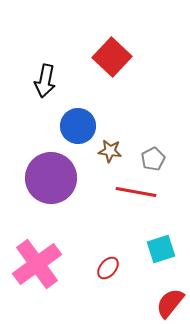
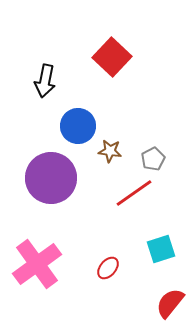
red line: moved 2 px left, 1 px down; rotated 45 degrees counterclockwise
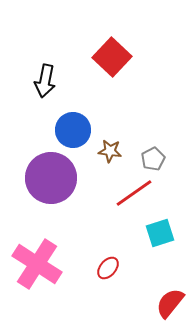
blue circle: moved 5 px left, 4 px down
cyan square: moved 1 px left, 16 px up
pink cross: rotated 21 degrees counterclockwise
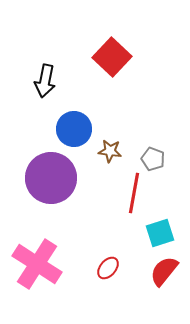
blue circle: moved 1 px right, 1 px up
gray pentagon: rotated 25 degrees counterclockwise
red line: rotated 45 degrees counterclockwise
red semicircle: moved 6 px left, 32 px up
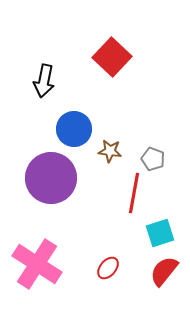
black arrow: moved 1 px left
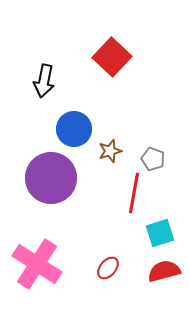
brown star: rotated 25 degrees counterclockwise
red semicircle: rotated 36 degrees clockwise
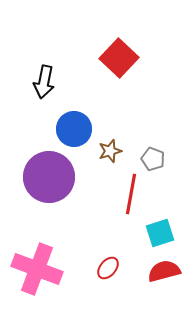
red square: moved 7 px right, 1 px down
black arrow: moved 1 px down
purple circle: moved 2 px left, 1 px up
red line: moved 3 px left, 1 px down
pink cross: moved 5 px down; rotated 12 degrees counterclockwise
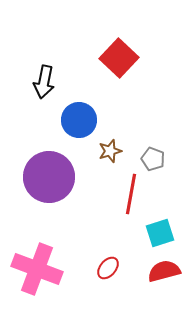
blue circle: moved 5 px right, 9 px up
